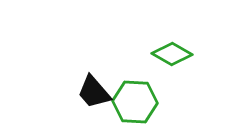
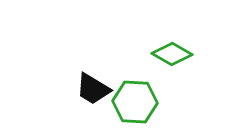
black trapezoid: moved 1 px left, 3 px up; rotated 18 degrees counterclockwise
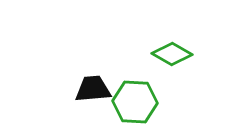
black trapezoid: rotated 144 degrees clockwise
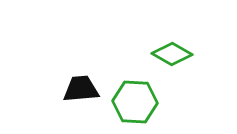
black trapezoid: moved 12 px left
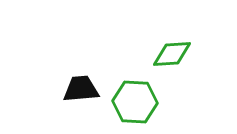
green diamond: rotated 33 degrees counterclockwise
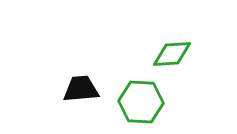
green hexagon: moved 6 px right
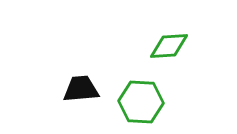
green diamond: moved 3 px left, 8 px up
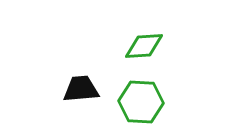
green diamond: moved 25 px left
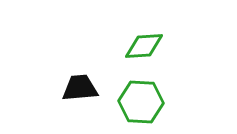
black trapezoid: moved 1 px left, 1 px up
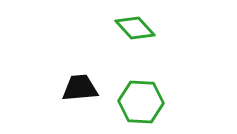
green diamond: moved 9 px left, 18 px up; rotated 51 degrees clockwise
